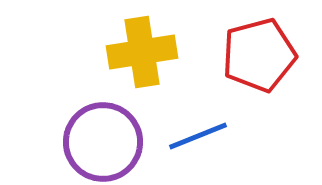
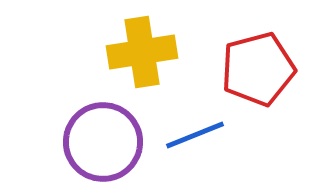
red pentagon: moved 1 px left, 14 px down
blue line: moved 3 px left, 1 px up
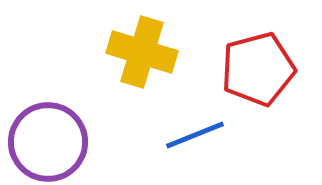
yellow cross: rotated 26 degrees clockwise
purple circle: moved 55 px left
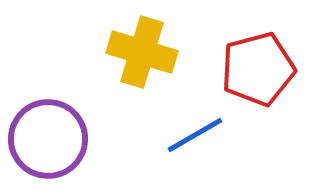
blue line: rotated 8 degrees counterclockwise
purple circle: moved 3 px up
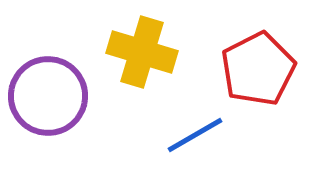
red pentagon: rotated 12 degrees counterclockwise
purple circle: moved 43 px up
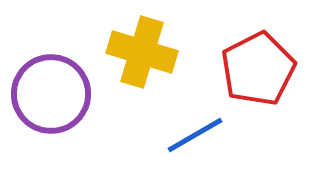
purple circle: moved 3 px right, 2 px up
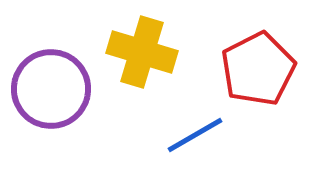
purple circle: moved 5 px up
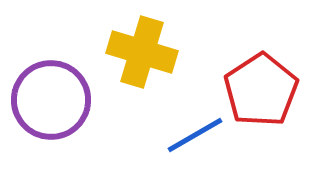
red pentagon: moved 3 px right, 21 px down; rotated 6 degrees counterclockwise
purple circle: moved 11 px down
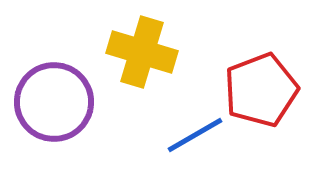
red pentagon: rotated 12 degrees clockwise
purple circle: moved 3 px right, 2 px down
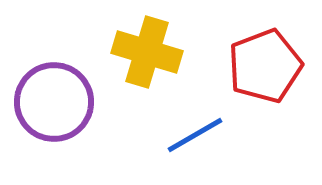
yellow cross: moved 5 px right
red pentagon: moved 4 px right, 24 px up
